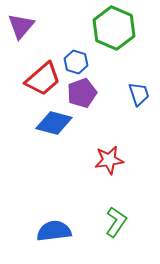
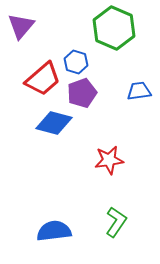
blue trapezoid: moved 3 px up; rotated 80 degrees counterclockwise
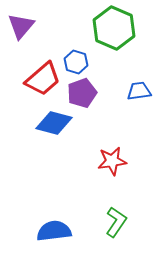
red star: moved 3 px right, 1 px down
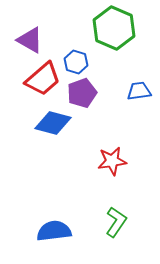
purple triangle: moved 9 px right, 14 px down; rotated 40 degrees counterclockwise
blue diamond: moved 1 px left
